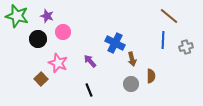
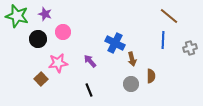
purple star: moved 2 px left, 2 px up
gray cross: moved 4 px right, 1 px down
pink star: rotated 30 degrees counterclockwise
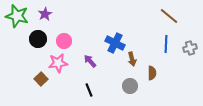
purple star: rotated 24 degrees clockwise
pink circle: moved 1 px right, 9 px down
blue line: moved 3 px right, 4 px down
brown semicircle: moved 1 px right, 3 px up
gray circle: moved 1 px left, 2 px down
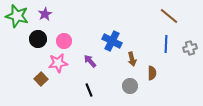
blue cross: moved 3 px left, 2 px up
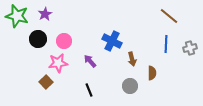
brown square: moved 5 px right, 3 px down
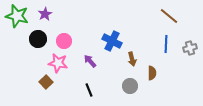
pink star: rotated 18 degrees clockwise
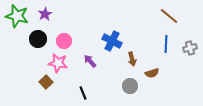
brown semicircle: rotated 72 degrees clockwise
black line: moved 6 px left, 3 px down
